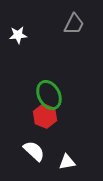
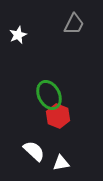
white star: rotated 18 degrees counterclockwise
red hexagon: moved 13 px right
white triangle: moved 6 px left, 1 px down
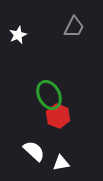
gray trapezoid: moved 3 px down
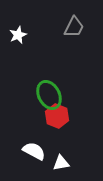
red hexagon: moved 1 px left
white semicircle: rotated 15 degrees counterclockwise
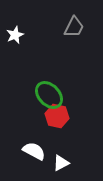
white star: moved 3 px left
green ellipse: rotated 16 degrees counterclockwise
red hexagon: rotated 10 degrees counterclockwise
white triangle: rotated 18 degrees counterclockwise
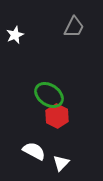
green ellipse: rotated 12 degrees counterclockwise
red hexagon: rotated 15 degrees clockwise
white triangle: rotated 18 degrees counterclockwise
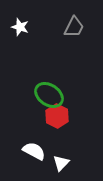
white star: moved 5 px right, 8 px up; rotated 30 degrees counterclockwise
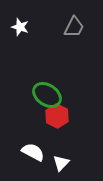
green ellipse: moved 2 px left
white semicircle: moved 1 px left, 1 px down
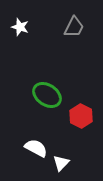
red hexagon: moved 24 px right
white semicircle: moved 3 px right, 4 px up
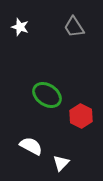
gray trapezoid: rotated 120 degrees clockwise
white semicircle: moved 5 px left, 2 px up
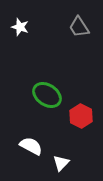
gray trapezoid: moved 5 px right
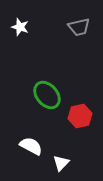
gray trapezoid: rotated 70 degrees counterclockwise
green ellipse: rotated 16 degrees clockwise
red hexagon: moved 1 px left; rotated 20 degrees clockwise
